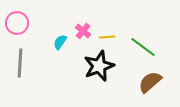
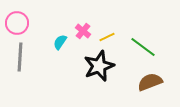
yellow line: rotated 21 degrees counterclockwise
gray line: moved 6 px up
brown semicircle: rotated 20 degrees clockwise
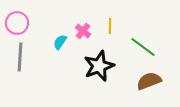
yellow line: moved 3 px right, 11 px up; rotated 63 degrees counterclockwise
brown semicircle: moved 1 px left, 1 px up
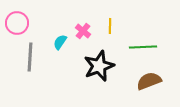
green line: rotated 40 degrees counterclockwise
gray line: moved 10 px right
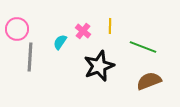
pink circle: moved 6 px down
green line: rotated 24 degrees clockwise
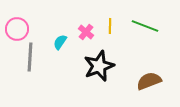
pink cross: moved 3 px right, 1 px down
green line: moved 2 px right, 21 px up
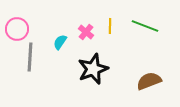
black star: moved 6 px left, 3 px down
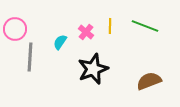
pink circle: moved 2 px left
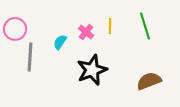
green line: rotated 52 degrees clockwise
black star: moved 1 px left, 1 px down
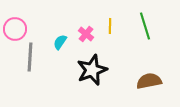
pink cross: moved 2 px down
brown semicircle: rotated 10 degrees clockwise
